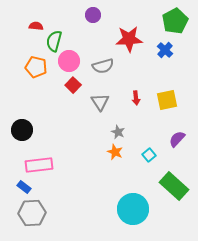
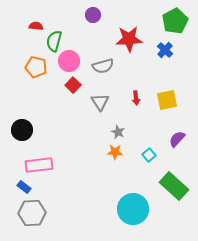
orange star: rotated 21 degrees counterclockwise
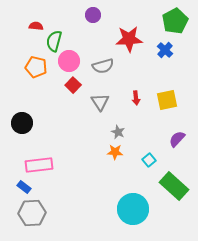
black circle: moved 7 px up
cyan square: moved 5 px down
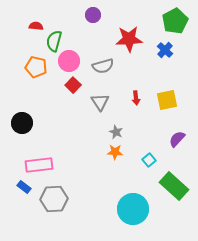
gray star: moved 2 px left
gray hexagon: moved 22 px right, 14 px up
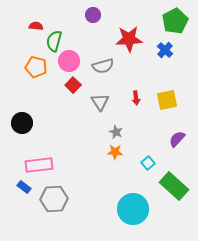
cyan square: moved 1 px left, 3 px down
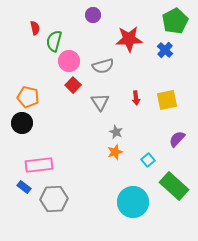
red semicircle: moved 1 px left, 2 px down; rotated 72 degrees clockwise
orange pentagon: moved 8 px left, 30 px down
orange star: rotated 21 degrees counterclockwise
cyan square: moved 3 px up
cyan circle: moved 7 px up
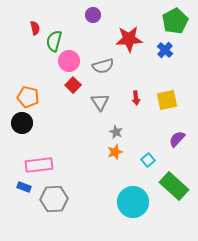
blue rectangle: rotated 16 degrees counterclockwise
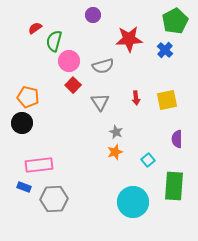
red semicircle: rotated 112 degrees counterclockwise
purple semicircle: rotated 42 degrees counterclockwise
green rectangle: rotated 52 degrees clockwise
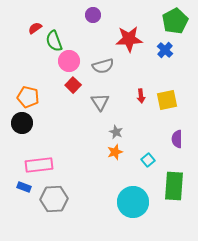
green semicircle: rotated 35 degrees counterclockwise
red arrow: moved 5 px right, 2 px up
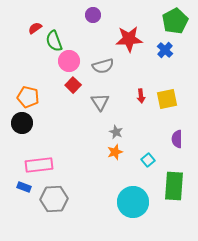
yellow square: moved 1 px up
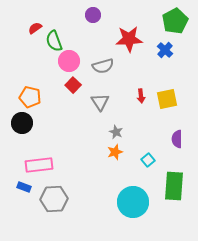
orange pentagon: moved 2 px right
